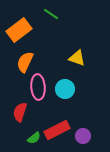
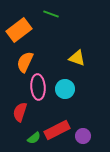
green line: rotated 14 degrees counterclockwise
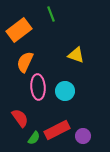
green line: rotated 49 degrees clockwise
yellow triangle: moved 1 px left, 3 px up
cyan circle: moved 2 px down
red semicircle: moved 6 px down; rotated 126 degrees clockwise
green semicircle: rotated 16 degrees counterclockwise
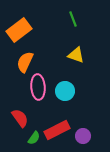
green line: moved 22 px right, 5 px down
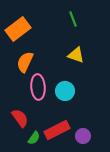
orange rectangle: moved 1 px left, 1 px up
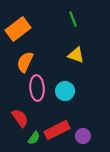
pink ellipse: moved 1 px left, 1 px down
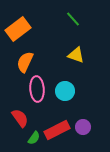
green line: rotated 21 degrees counterclockwise
pink ellipse: moved 1 px down
purple circle: moved 9 px up
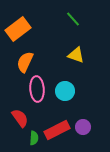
green semicircle: rotated 32 degrees counterclockwise
